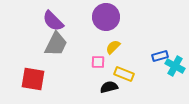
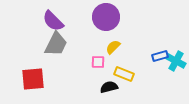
cyan cross: moved 1 px right, 5 px up
red square: rotated 15 degrees counterclockwise
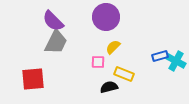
gray trapezoid: moved 2 px up
